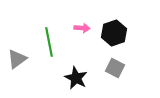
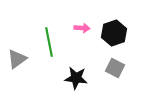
black star: rotated 20 degrees counterclockwise
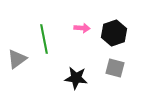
green line: moved 5 px left, 3 px up
gray square: rotated 12 degrees counterclockwise
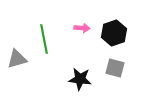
gray triangle: rotated 20 degrees clockwise
black star: moved 4 px right, 1 px down
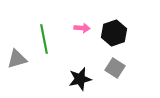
gray square: rotated 18 degrees clockwise
black star: rotated 20 degrees counterclockwise
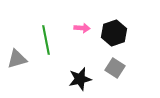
green line: moved 2 px right, 1 px down
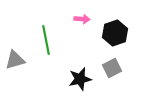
pink arrow: moved 9 px up
black hexagon: moved 1 px right
gray triangle: moved 2 px left, 1 px down
gray square: moved 3 px left; rotated 30 degrees clockwise
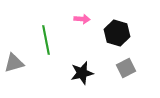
black hexagon: moved 2 px right; rotated 25 degrees counterclockwise
gray triangle: moved 1 px left, 3 px down
gray square: moved 14 px right
black star: moved 2 px right, 6 px up
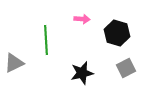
green line: rotated 8 degrees clockwise
gray triangle: rotated 10 degrees counterclockwise
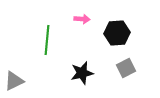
black hexagon: rotated 20 degrees counterclockwise
green line: moved 1 px right; rotated 8 degrees clockwise
gray triangle: moved 18 px down
